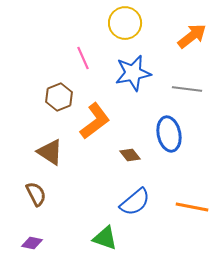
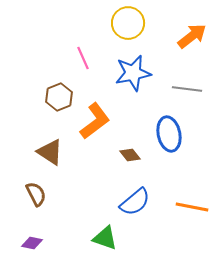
yellow circle: moved 3 px right
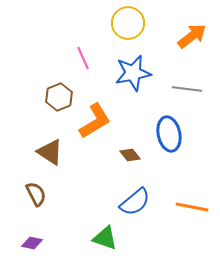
orange L-shape: rotated 6 degrees clockwise
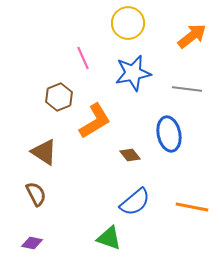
brown triangle: moved 6 px left
green triangle: moved 4 px right
